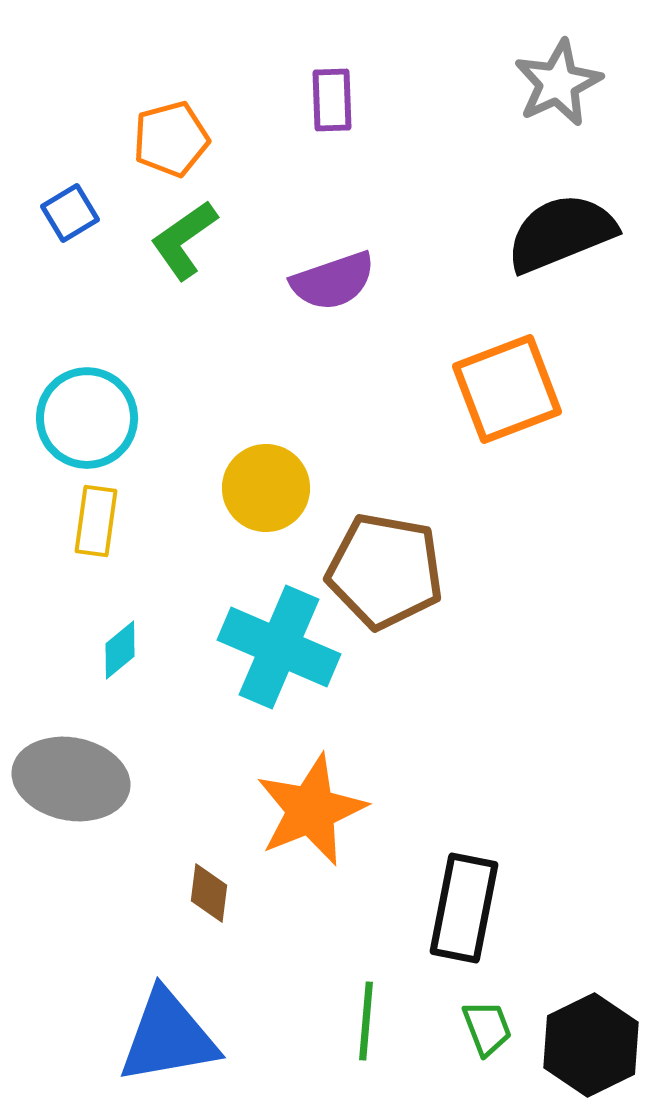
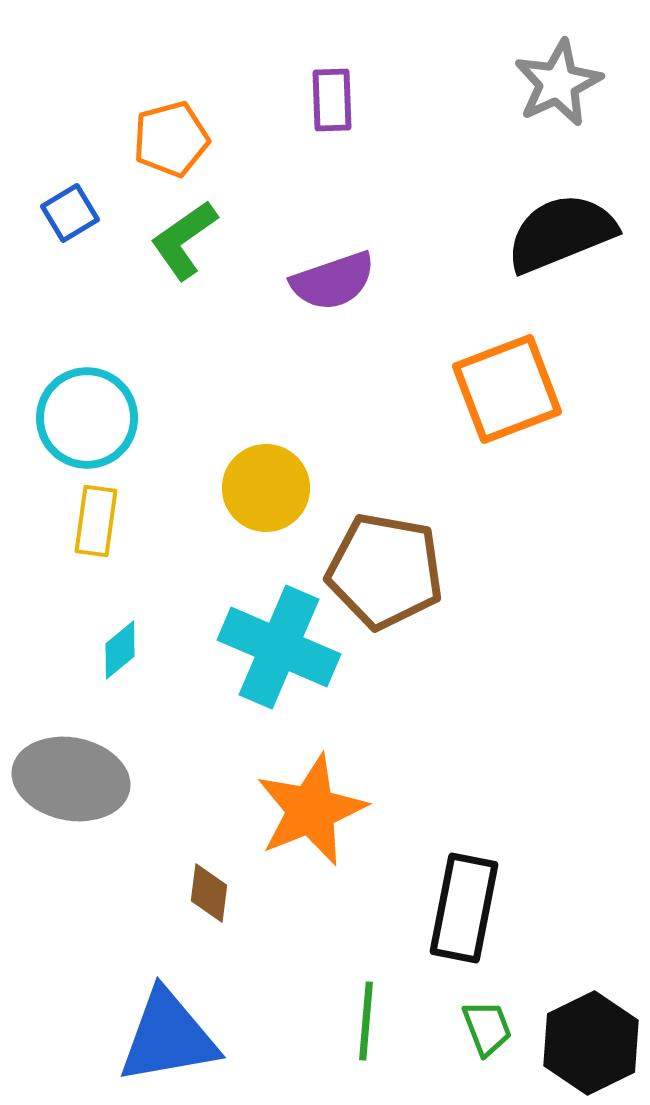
black hexagon: moved 2 px up
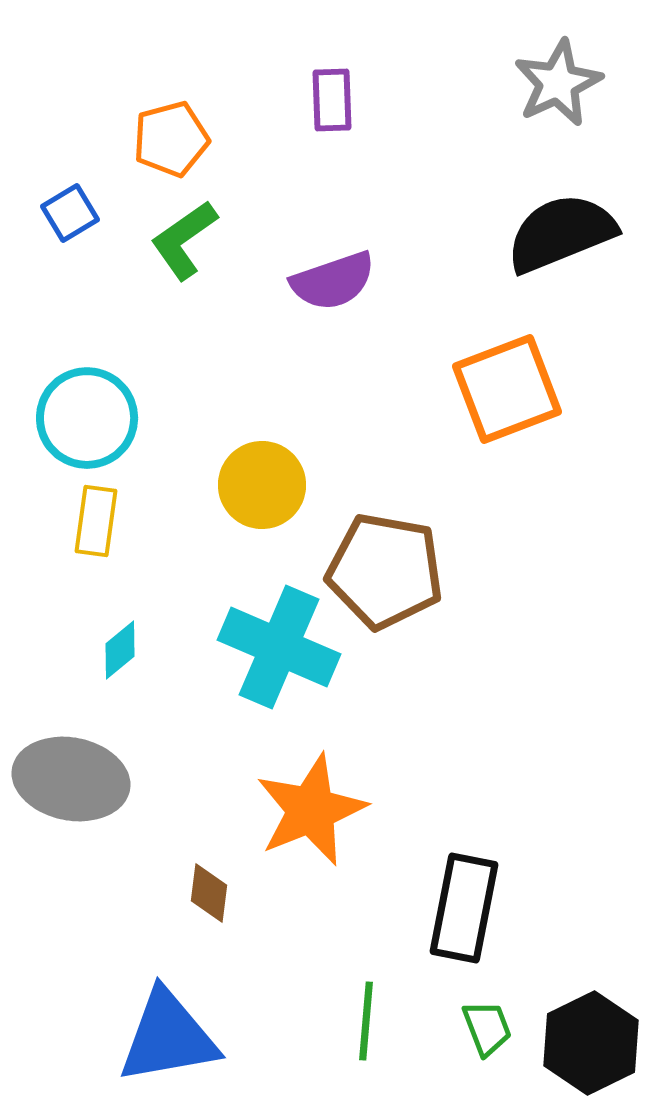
yellow circle: moved 4 px left, 3 px up
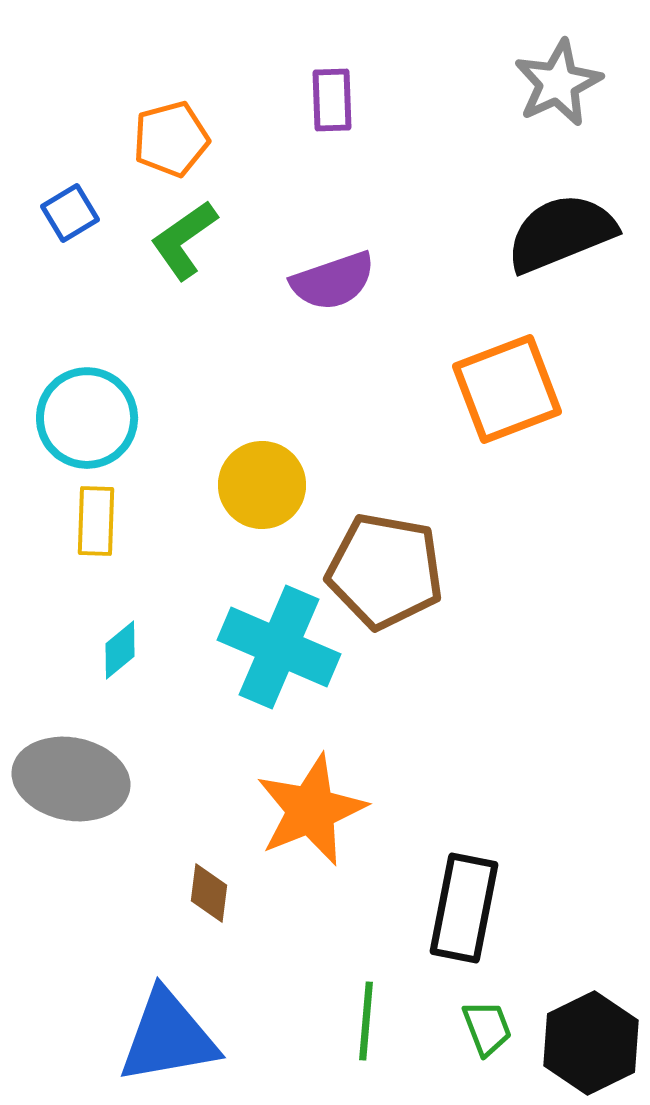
yellow rectangle: rotated 6 degrees counterclockwise
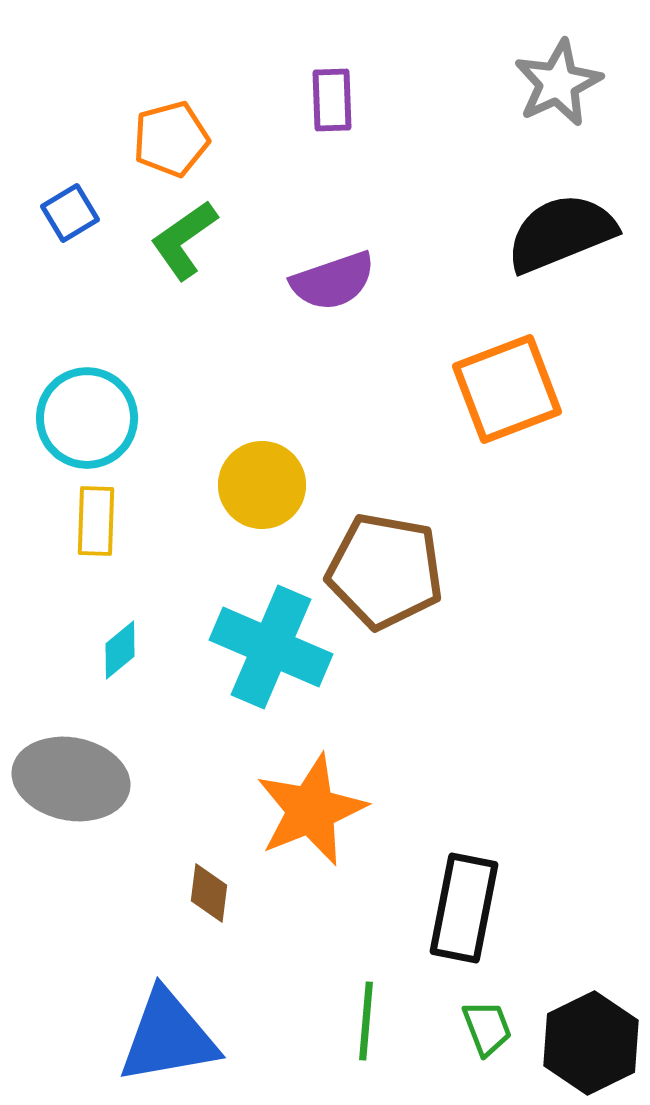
cyan cross: moved 8 px left
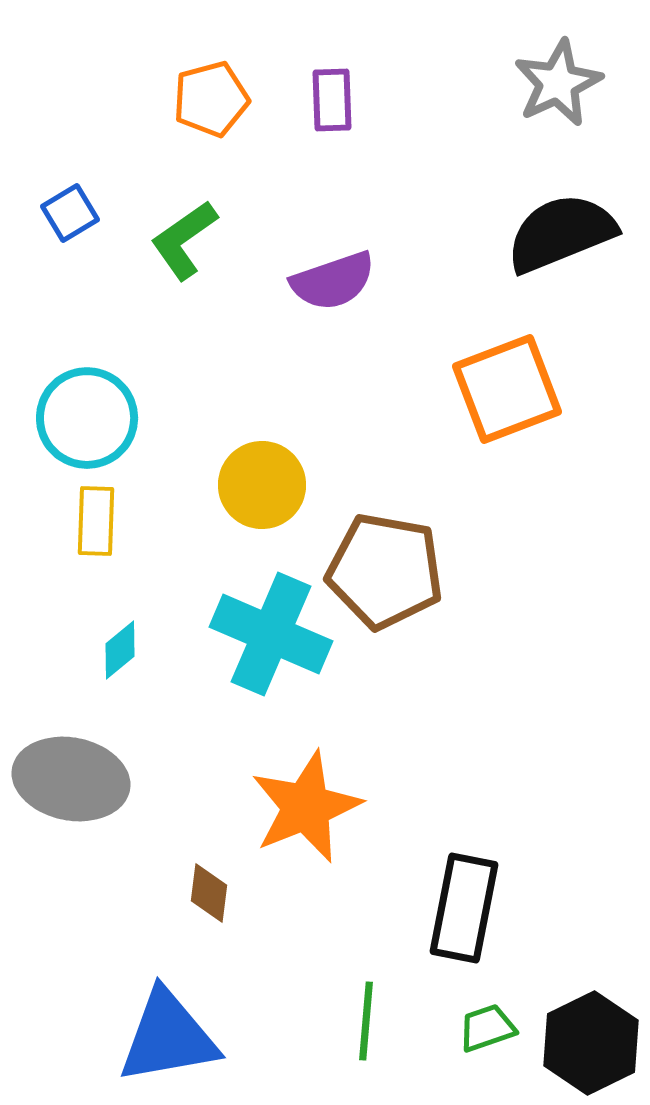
orange pentagon: moved 40 px right, 40 px up
cyan cross: moved 13 px up
orange star: moved 5 px left, 3 px up
green trapezoid: rotated 88 degrees counterclockwise
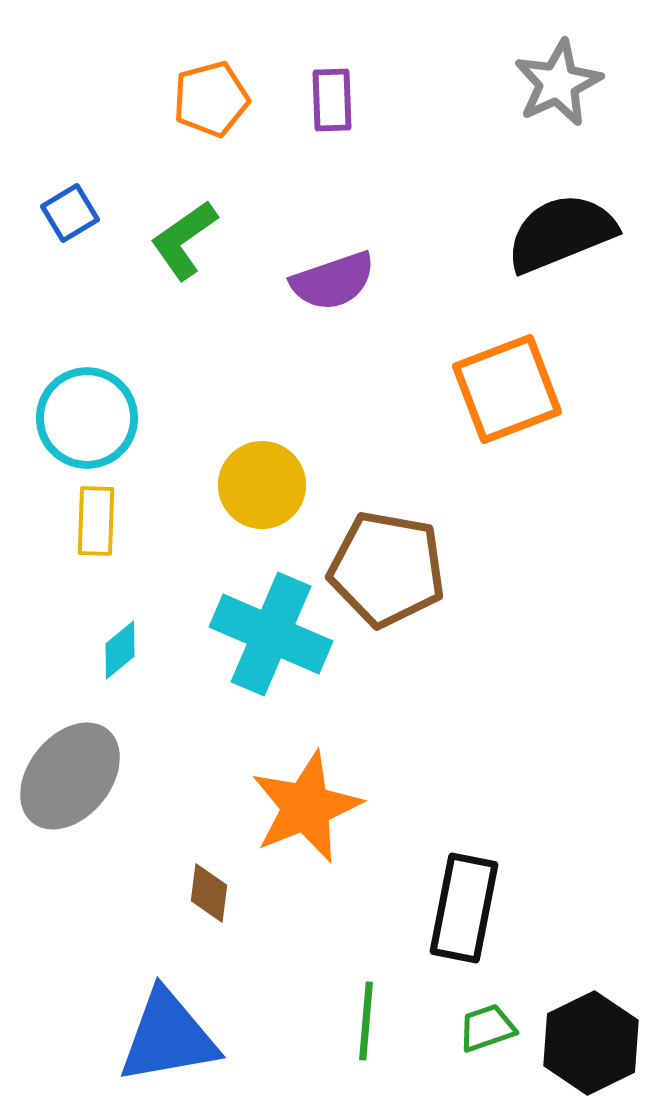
brown pentagon: moved 2 px right, 2 px up
gray ellipse: moved 1 px left, 3 px up; rotated 62 degrees counterclockwise
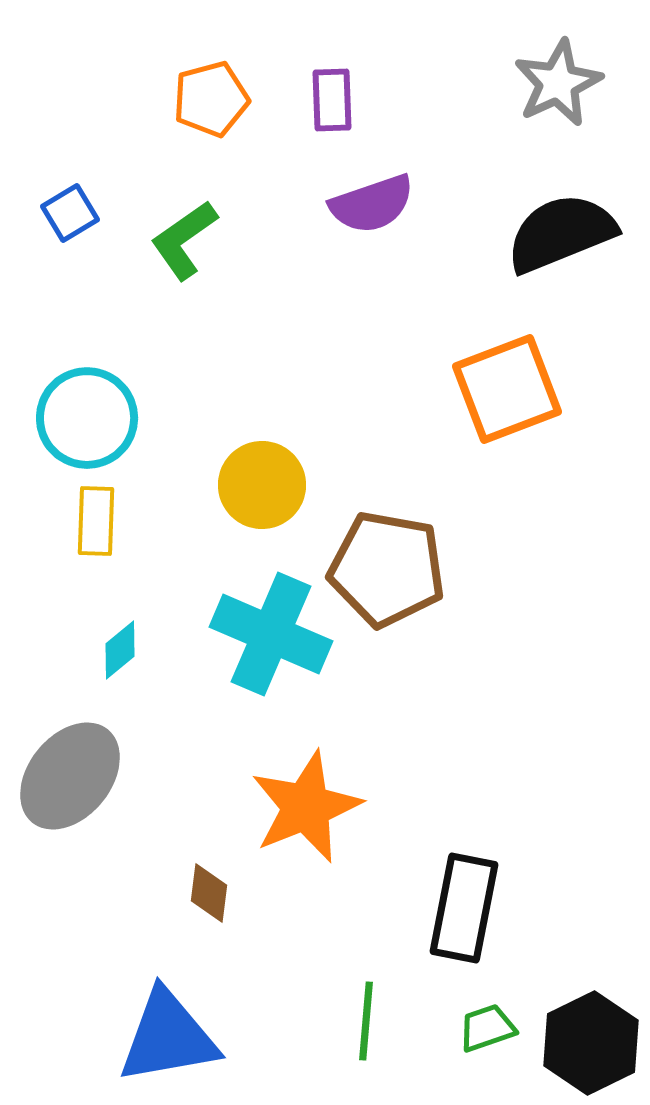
purple semicircle: moved 39 px right, 77 px up
